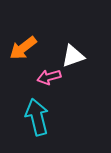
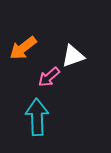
pink arrow: rotated 25 degrees counterclockwise
cyan arrow: rotated 12 degrees clockwise
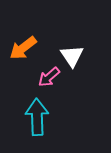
white triangle: moved 1 px left; rotated 45 degrees counterclockwise
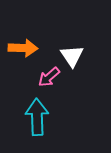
orange arrow: rotated 140 degrees counterclockwise
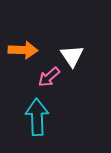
orange arrow: moved 2 px down
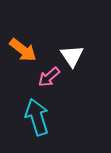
orange arrow: rotated 36 degrees clockwise
cyan arrow: rotated 15 degrees counterclockwise
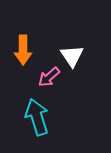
orange arrow: rotated 52 degrees clockwise
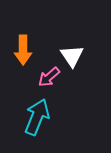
cyan arrow: rotated 39 degrees clockwise
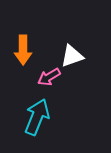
white triangle: rotated 45 degrees clockwise
pink arrow: rotated 10 degrees clockwise
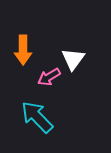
white triangle: moved 1 px right, 3 px down; rotated 35 degrees counterclockwise
cyan arrow: rotated 66 degrees counterclockwise
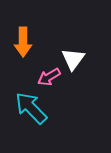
orange arrow: moved 8 px up
cyan arrow: moved 6 px left, 9 px up
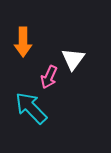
pink arrow: rotated 35 degrees counterclockwise
